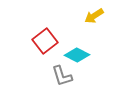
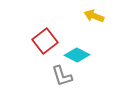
yellow arrow: rotated 54 degrees clockwise
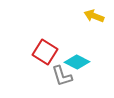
red square: moved 11 px down; rotated 20 degrees counterclockwise
cyan diamond: moved 7 px down
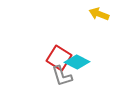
yellow arrow: moved 5 px right, 2 px up
red square: moved 14 px right, 6 px down
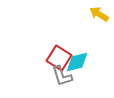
yellow arrow: rotated 12 degrees clockwise
cyan diamond: rotated 40 degrees counterclockwise
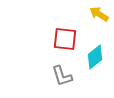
red square: moved 6 px right, 19 px up; rotated 25 degrees counterclockwise
cyan diamond: moved 18 px right, 5 px up; rotated 25 degrees counterclockwise
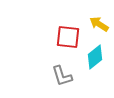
yellow arrow: moved 10 px down
red square: moved 3 px right, 2 px up
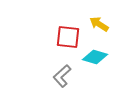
cyan diamond: rotated 55 degrees clockwise
gray L-shape: rotated 65 degrees clockwise
